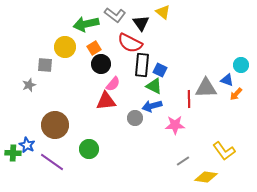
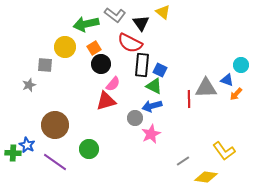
red triangle: rotated 10 degrees counterclockwise
pink star: moved 24 px left, 9 px down; rotated 24 degrees counterclockwise
purple line: moved 3 px right
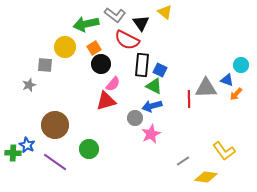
yellow triangle: moved 2 px right
red semicircle: moved 3 px left, 3 px up
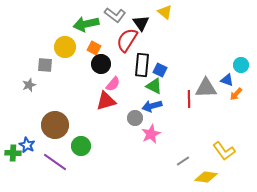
red semicircle: rotated 95 degrees clockwise
orange square: rotated 32 degrees counterclockwise
green circle: moved 8 px left, 3 px up
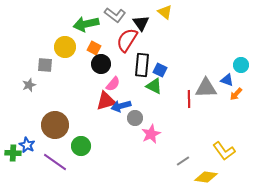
blue arrow: moved 31 px left
